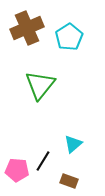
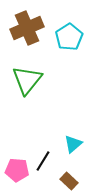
green triangle: moved 13 px left, 5 px up
brown rectangle: rotated 24 degrees clockwise
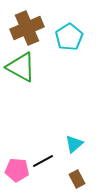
green triangle: moved 6 px left, 13 px up; rotated 40 degrees counterclockwise
cyan triangle: moved 1 px right
black line: rotated 30 degrees clockwise
brown rectangle: moved 8 px right, 2 px up; rotated 18 degrees clockwise
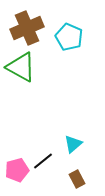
cyan pentagon: rotated 16 degrees counterclockwise
cyan triangle: moved 1 px left
black line: rotated 10 degrees counterclockwise
pink pentagon: rotated 20 degrees counterclockwise
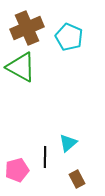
cyan triangle: moved 5 px left, 1 px up
black line: moved 2 px right, 4 px up; rotated 50 degrees counterclockwise
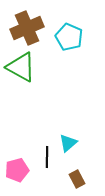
black line: moved 2 px right
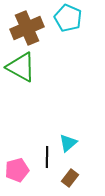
cyan pentagon: moved 1 px left, 19 px up
brown rectangle: moved 7 px left, 1 px up; rotated 66 degrees clockwise
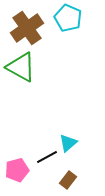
brown cross: rotated 12 degrees counterclockwise
black line: rotated 60 degrees clockwise
brown rectangle: moved 2 px left, 2 px down
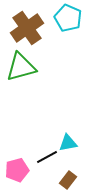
green triangle: rotated 44 degrees counterclockwise
cyan triangle: rotated 30 degrees clockwise
